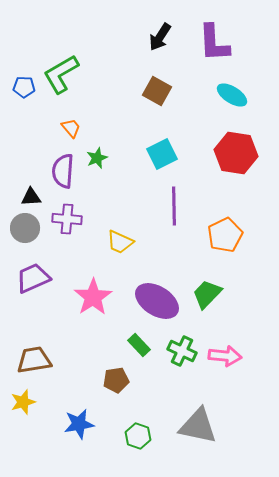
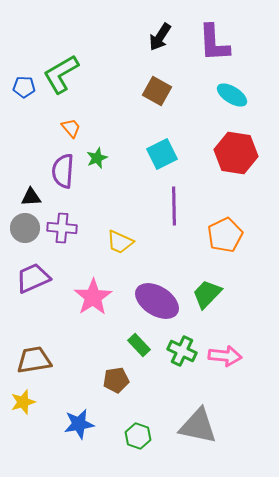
purple cross: moved 5 px left, 9 px down
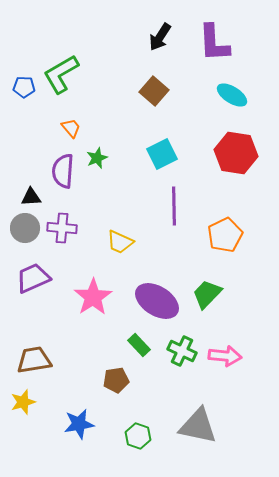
brown square: moved 3 px left; rotated 12 degrees clockwise
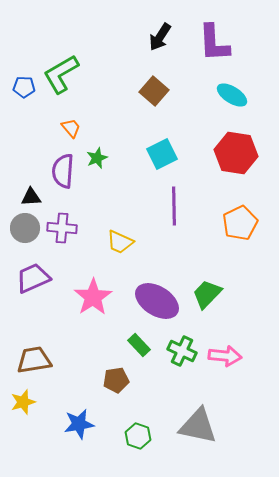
orange pentagon: moved 15 px right, 12 px up
